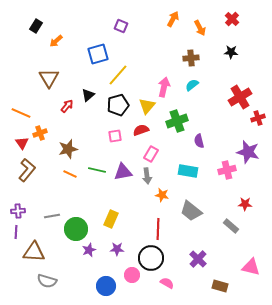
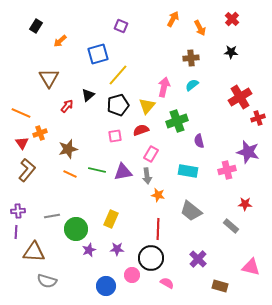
orange arrow at (56, 41): moved 4 px right
orange star at (162, 195): moved 4 px left
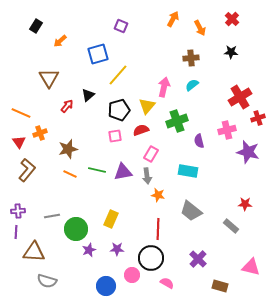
black pentagon at (118, 105): moved 1 px right, 5 px down
red triangle at (22, 143): moved 3 px left, 1 px up
pink cross at (227, 170): moved 40 px up
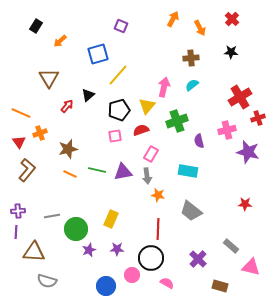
gray rectangle at (231, 226): moved 20 px down
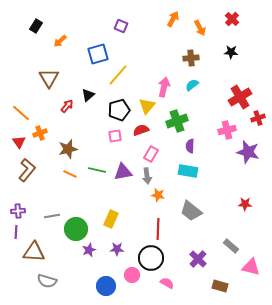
orange line at (21, 113): rotated 18 degrees clockwise
purple semicircle at (199, 141): moved 9 px left, 5 px down; rotated 16 degrees clockwise
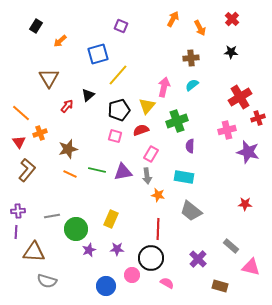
pink square at (115, 136): rotated 24 degrees clockwise
cyan rectangle at (188, 171): moved 4 px left, 6 px down
